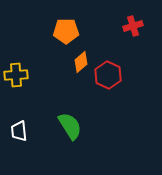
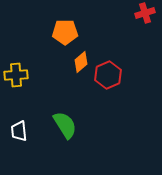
red cross: moved 12 px right, 13 px up
orange pentagon: moved 1 px left, 1 px down
red hexagon: rotated 12 degrees clockwise
green semicircle: moved 5 px left, 1 px up
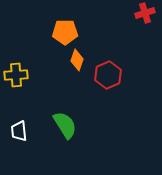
orange diamond: moved 4 px left, 2 px up; rotated 30 degrees counterclockwise
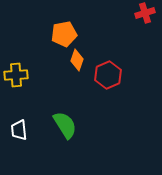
orange pentagon: moved 1 px left, 2 px down; rotated 10 degrees counterclockwise
white trapezoid: moved 1 px up
